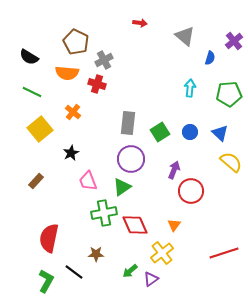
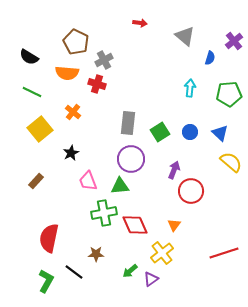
green triangle: moved 2 px left, 1 px up; rotated 30 degrees clockwise
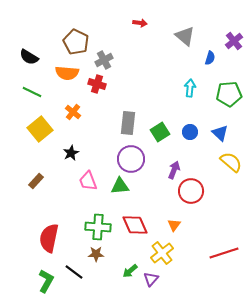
green cross: moved 6 px left, 14 px down; rotated 15 degrees clockwise
purple triangle: rotated 14 degrees counterclockwise
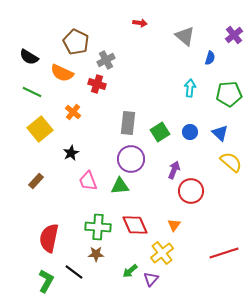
purple cross: moved 6 px up
gray cross: moved 2 px right
orange semicircle: moved 5 px left; rotated 20 degrees clockwise
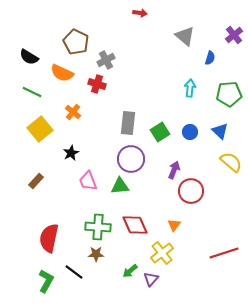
red arrow: moved 10 px up
blue triangle: moved 2 px up
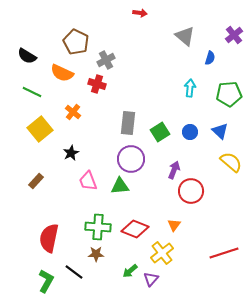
black semicircle: moved 2 px left, 1 px up
red diamond: moved 4 px down; rotated 44 degrees counterclockwise
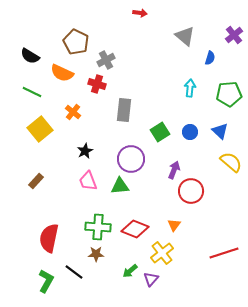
black semicircle: moved 3 px right
gray rectangle: moved 4 px left, 13 px up
black star: moved 14 px right, 2 px up
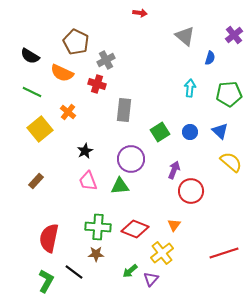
orange cross: moved 5 px left
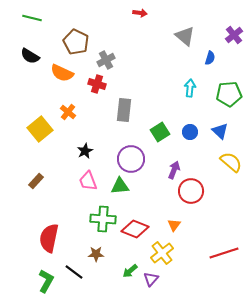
green line: moved 74 px up; rotated 12 degrees counterclockwise
green cross: moved 5 px right, 8 px up
